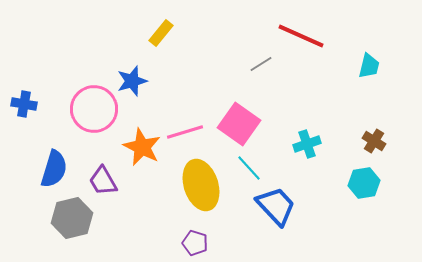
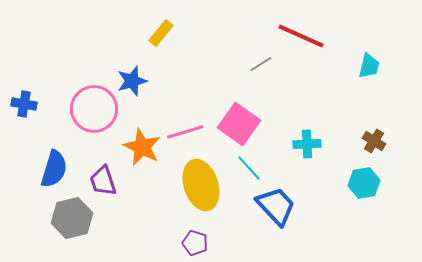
cyan cross: rotated 16 degrees clockwise
purple trapezoid: rotated 12 degrees clockwise
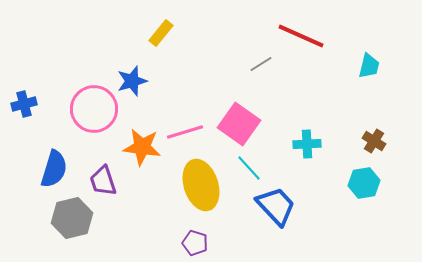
blue cross: rotated 25 degrees counterclockwise
orange star: rotated 18 degrees counterclockwise
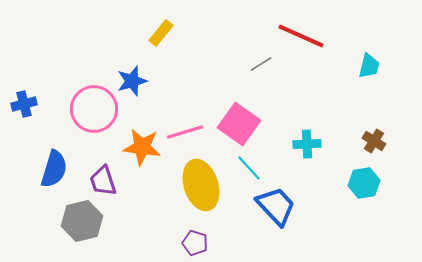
gray hexagon: moved 10 px right, 3 px down
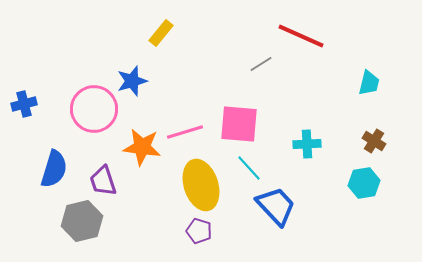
cyan trapezoid: moved 17 px down
pink square: rotated 30 degrees counterclockwise
purple pentagon: moved 4 px right, 12 px up
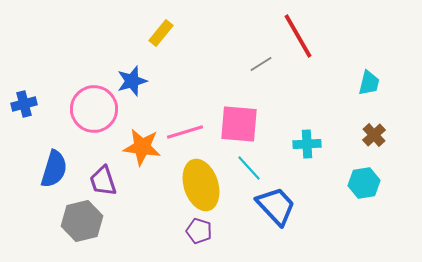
red line: moved 3 px left; rotated 36 degrees clockwise
brown cross: moved 6 px up; rotated 15 degrees clockwise
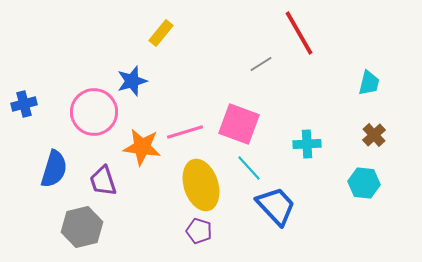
red line: moved 1 px right, 3 px up
pink circle: moved 3 px down
pink square: rotated 15 degrees clockwise
cyan hexagon: rotated 16 degrees clockwise
gray hexagon: moved 6 px down
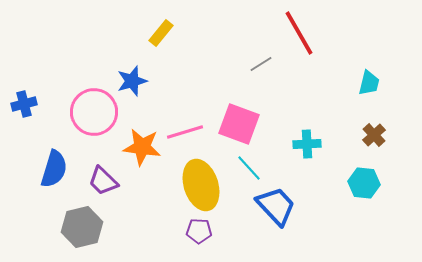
purple trapezoid: rotated 28 degrees counterclockwise
purple pentagon: rotated 15 degrees counterclockwise
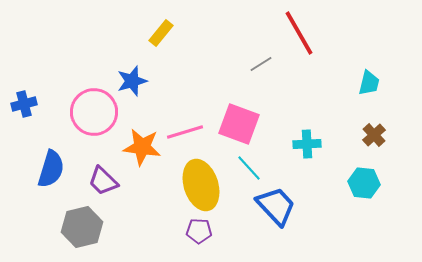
blue semicircle: moved 3 px left
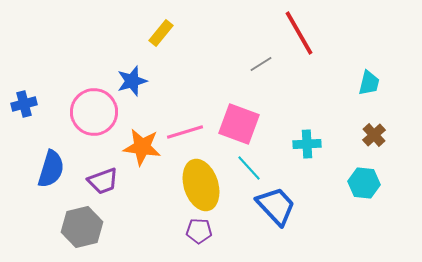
purple trapezoid: rotated 64 degrees counterclockwise
